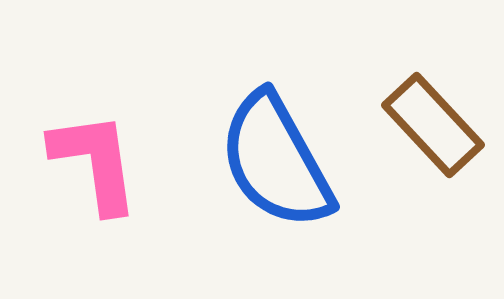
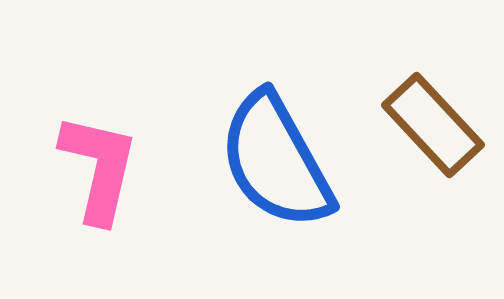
pink L-shape: moved 4 px right, 6 px down; rotated 21 degrees clockwise
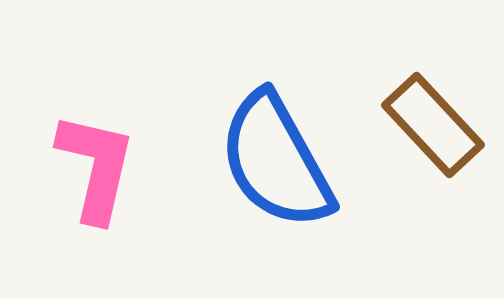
pink L-shape: moved 3 px left, 1 px up
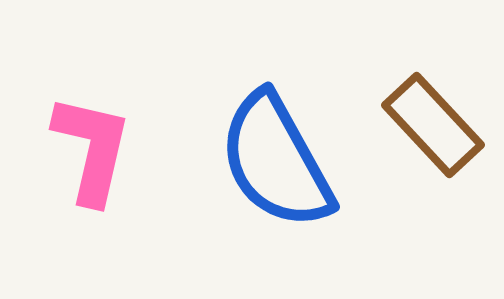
pink L-shape: moved 4 px left, 18 px up
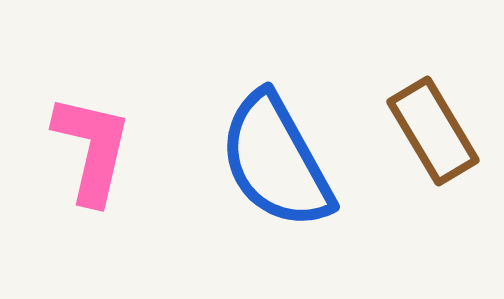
brown rectangle: moved 6 px down; rotated 12 degrees clockwise
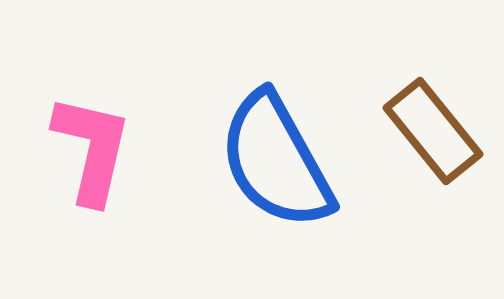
brown rectangle: rotated 8 degrees counterclockwise
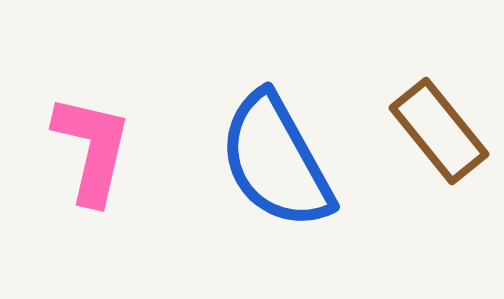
brown rectangle: moved 6 px right
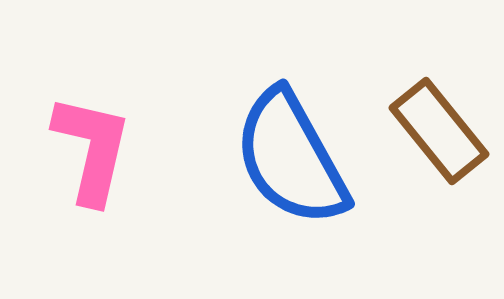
blue semicircle: moved 15 px right, 3 px up
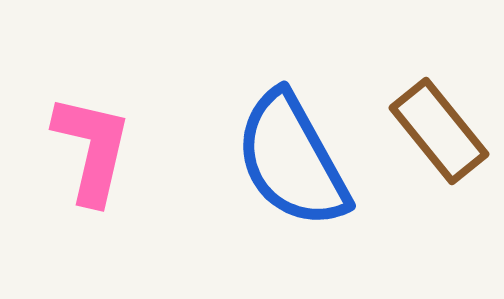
blue semicircle: moved 1 px right, 2 px down
